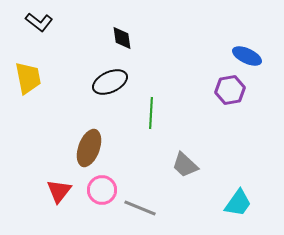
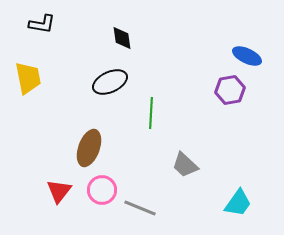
black L-shape: moved 3 px right, 2 px down; rotated 28 degrees counterclockwise
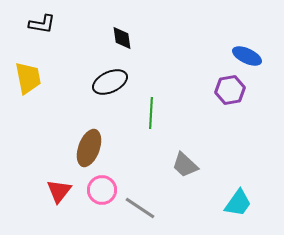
gray line: rotated 12 degrees clockwise
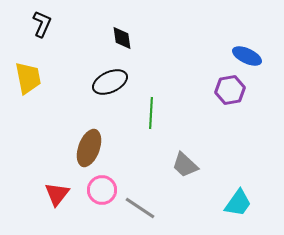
black L-shape: rotated 76 degrees counterclockwise
red triangle: moved 2 px left, 3 px down
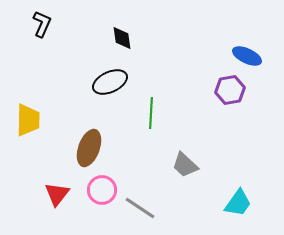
yellow trapezoid: moved 42 px down; rotated 12 degrees clockwise
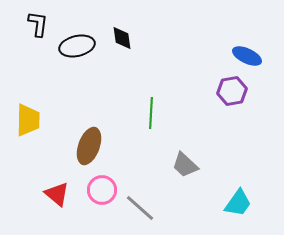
black L-shape: moved 4 px left; rotated 16 degrees counterclockwise
black ellipse: moved 33 px left, 36 px up; rotated 12 degrees clockwise
purple hexagon: moved 2 px right, 1 px down
brown ellipse: moved 2 px up
red triangle: rotated 28 degrees counterclockwise
gray line: rotated 8 degrees clockwise
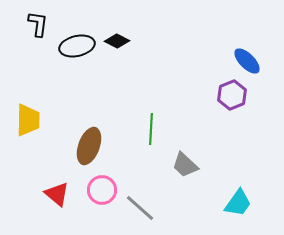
black diamond: moved 5 px left, 3 px down; rotated 55 degrees counterclockwise
blue ellipse: moved 5 px down; rotated 20 degrees clockwise
purple hexagon: moved 4 px down; rotated 12 degrees counterclockwise
green line: moved 16 px down
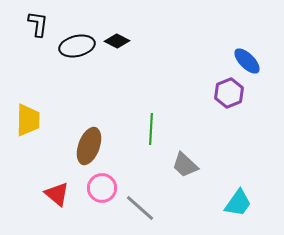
purple hexagon: moved 3 px left, 2 px up
pink circle: moved 2 px up
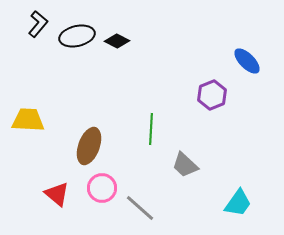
black L-shape: rotated 32 degrees clockwise
black ellipse: moved 10 px up
purple hexagon: moved 17 px left, 2 px down
yellow trapezoid: rotated 88 degrees counterclockwise
